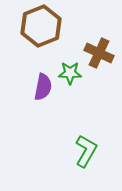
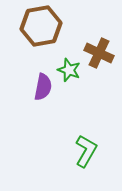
brown hexagon: rotated 12 degrees clockwise
green star: moved 1 px left, 3 px up; rotated 20 degrees clockwise
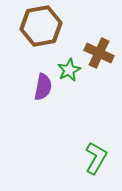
green star: rotated 25 degrees clockwise
green L-shape: moved 10 px right, 7 px down
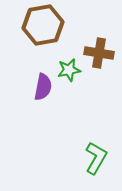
brown hexagon: moved 2 px right, 1 px up
brown cross: rotated 16 degrees counterclockwise
green star: rotated 15 degrees clockwise
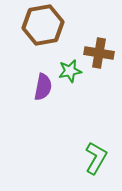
green star: moved 1 px right, 1 px down
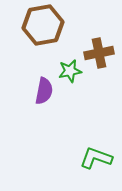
brown cross: rotated 20 degrees counterclockwise
purple semicircle: moved 1 px right, 4 px down
green L-shape: rotated 100 degrees counterclockwise
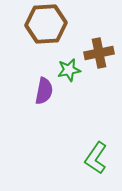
brown hexagon: moved 3 px right, 1 px up; rotated 6 degrees clockwise
green star: moved 1 px left, 1 px up
green L-shape: rotated 76 degrees counterclockwise
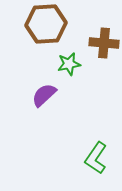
brown cross: moved 5 px right, 10 px up; rotated 16 degrees clockwise
green star: moved 6 px up
purple semicircle: moved 4 px down; rotated 144 degrees counterclockwise
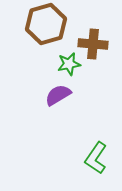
brown hexagon: rotated 12 degrees counterclockwise
brown cross: moved 11 px left, 1 px down
purple semicircle: moved 14 px right; rotated 12 degrees clockwise
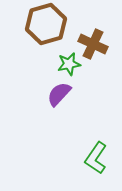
brown cross: rotated 20 degrees clockwise
purple semicircle: moved 1 px right, 1 px up; rotated 16 degrees counterclockwise
